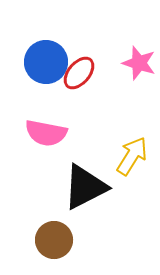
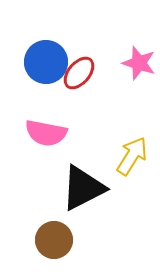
black triangle: moved 2 px left, 1 px down
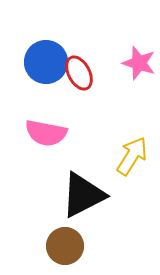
red ellipse: rotated 68 degrees counterclockwise
black triangle: moved 7 px down
brown circle: moved 11 px right, 6 px down
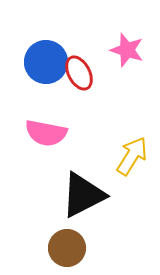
pink star: moved 12 px left, 13 px up
brown circle: moved 2 px right, 2 px down
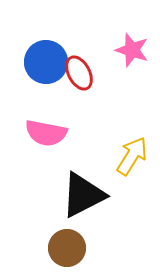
pink star: moved 5 px right
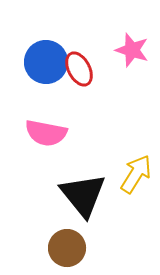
red ellipse: moved 4 px up
yellow arrow: moved 4 px right, 18 px down
black triangle: rotated 42 degrees counterclockwise
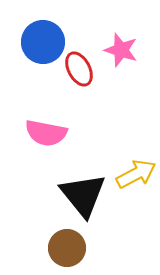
pink star: moved 11 px left
blue circle: moved 3 px left, 20 px up
yellow arrow: rotated 30 degrees clockwise
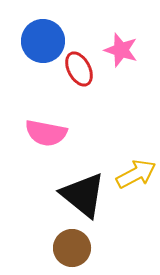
blue circle: moved 1 px up
black triangle: rotated 12 degrees counterclockwise
brown circle: moved 5 px right
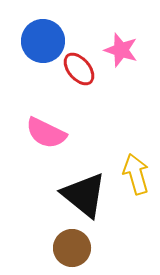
red ellipse: rotated 12 degrees counterclockwise
pink semicircle: rotated 15 degrees clockwise
yellow arrow: rotated 78 degrees counterclockwise
black triangle: moved 1 px right
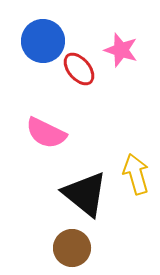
black triangle: moved 1 px right, 1 px up
